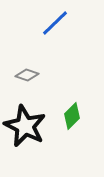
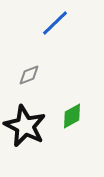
gray diamond: moved 2 px right; rotated 40 degrees counterclockwise
green diamond: rotated 16 degrees clockwise
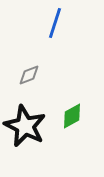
blue line: rotated 28 degrees counterclockwise
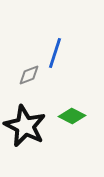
blue line: moved 30 px down
green diamond: rotated 56 degrees clockwise
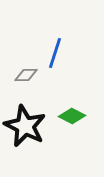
gray diamond: moved 3 px left; rotated 20 degrees clockwise
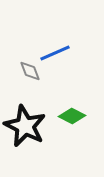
blue line: rotated 48 degrees clockwise
gray diamond: moved 4 px right, 4 px up; rotated 70 degrees clockwise
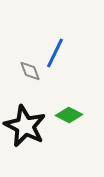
blue line: rotated 40 degrees counterclockwise
green diamond: moved 3 px left, 1 px up
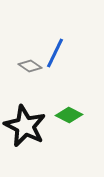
gray diamond: moved 5 px up; rotated 35 degrees counterclockwise
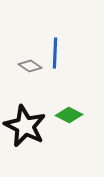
blue line: rotated 24 degrees counterclockwise
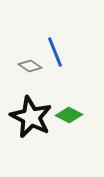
blue line: moved 1 px up; rotated 24 degrees counterclockwise
black star: moved 6 px right, 9 px up
